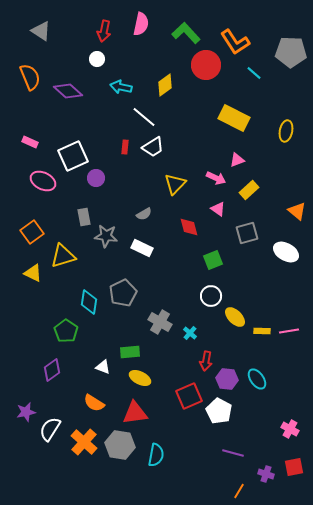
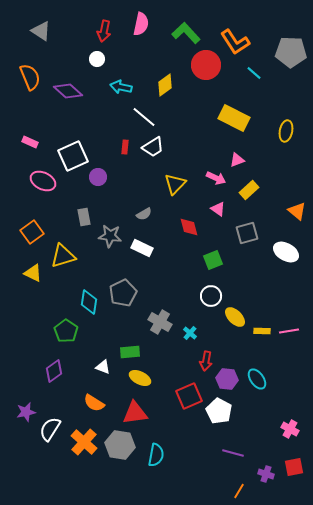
purple circle at (96, 178): moved 2 px right, 1 px up
gray star at (106, 236): moved 4 px right
purple diamond at (52, 370): moved 2 px right, 1 px down
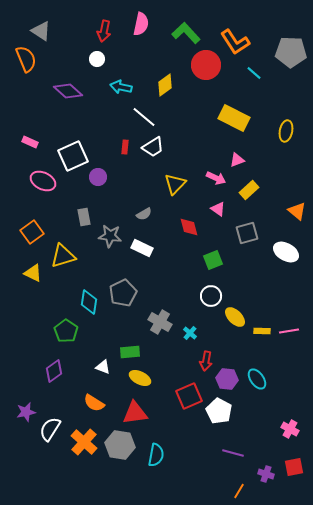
orange semicircle at (30, 77): moved 4 px left, 18 px up
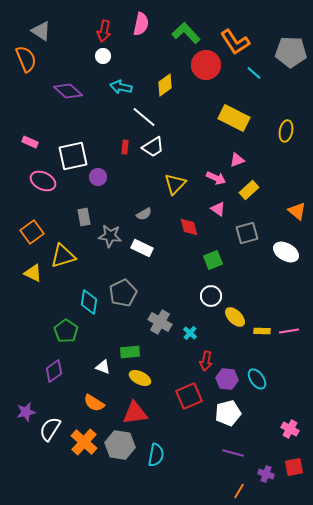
white circle at (97, 59): moved 6 px right, 3 px up
white square at (73, 156): rotated 12 degrees clockwise
white pentagon at (219, 411): moved 9 px right, 2 px down; rotated 30 degrees clockwise
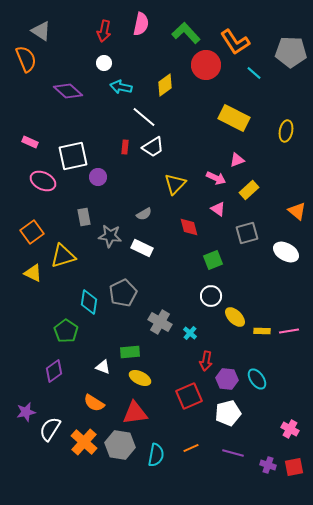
white circle at (103, 56): moved 1 px right, 7 px down
purple cross at (266, 474): moved 2 px right, 9 px up
orange line at (239, 491): moved 48 px left, 43 px up; rotated 35 degrees clockwise
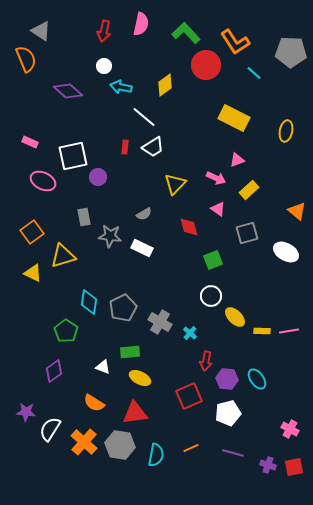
white circle at (104, 63): moved 3 px down
gray pentagon at (123, 293): moved 15 px down
purple star at (26, 412): rotated 18 degrees clockwise
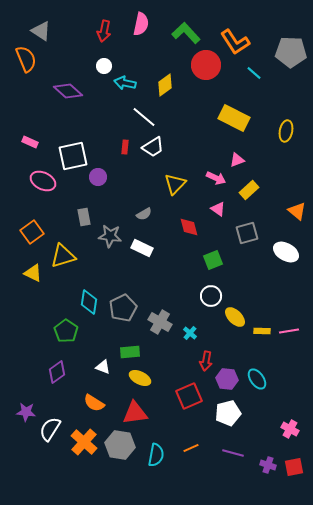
cyan arrow at (121, 87): moved 4 px right, 4 px up
purple diamond at (54, 371): moved 3 px right, 1 px down
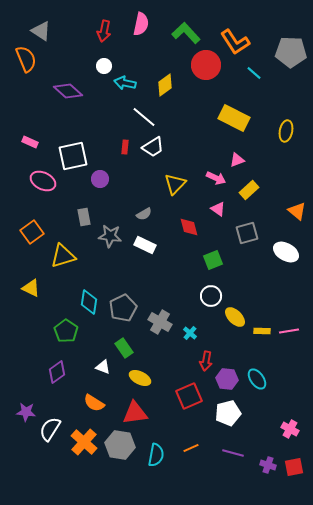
purple circle at (98, 177): moved 2 px right, 2 px down
white rectangle at (142, 248): moved 3 px right, 3 px up
yellow triangle at (33, 273): moved 2 px left, 15 px down
green rectangle at (130, 352): moved 6 px left, 4 px up; rotated 60 degrees clockwise
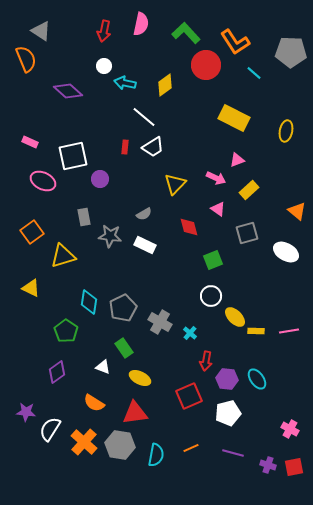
yellow rectangle at (262, 331): moved 6 px left
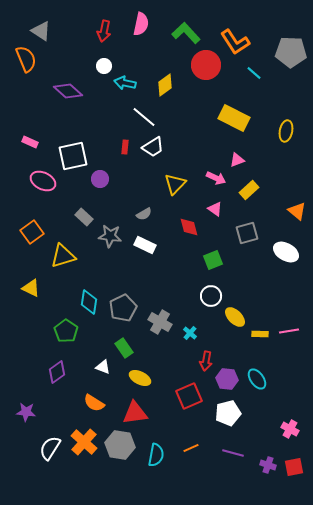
pink triangle at (218, 209): moved 3 px left
gray rectangle at (84, 217): rotated 36 degrees counterclockwise
yellow rectangle at (256, 331): moved 4 px right, 3 px down
white semicircle at (50, 429): moved 19 px down
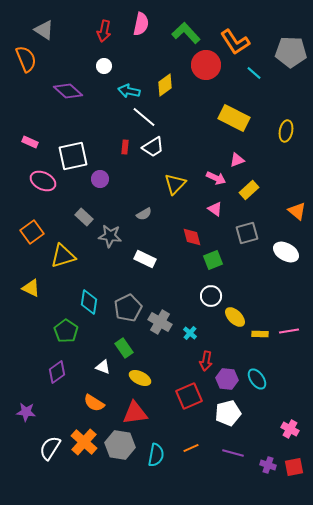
gray triangle at (41, 31): moved 3 px right, 1 px up
cyan arrow at (125, 83): moved 4 px right, 8 px down
red diamond at (189, 227): moved 3 px right, 10 px down
white rectangle at (145, 245): moved 14 px down
gray pentagon at (123, 308): moved 5 px right
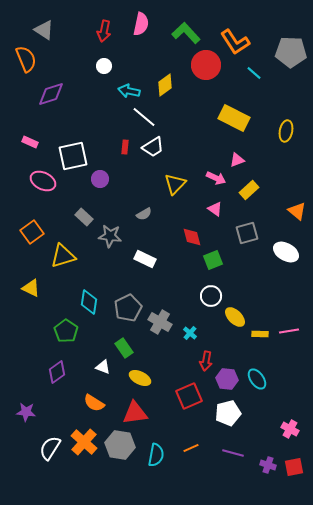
purple diamond at (68, 91): moved 17 px left, 3 px down; rotated 60 degrees counterclockwise
